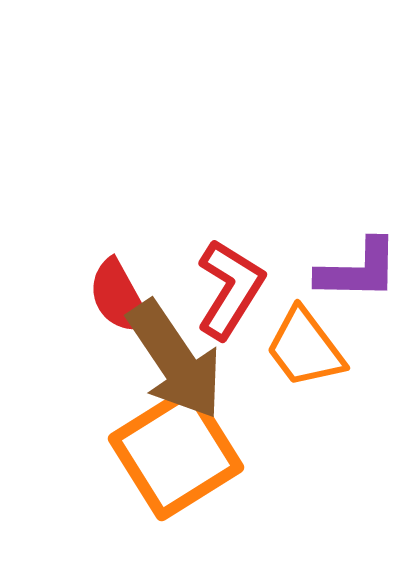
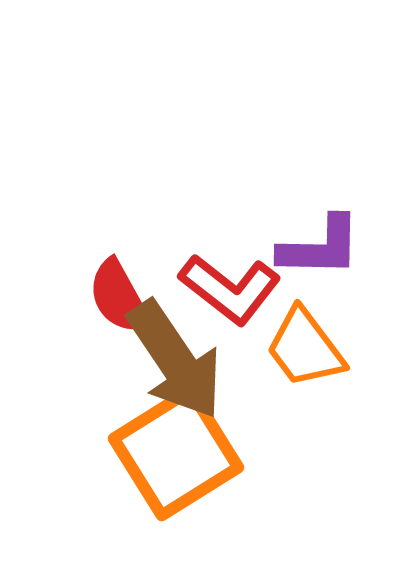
purple L-shape: moved 38 px left, 23 px up
red L-shape: rotated 96 degrees clockwise
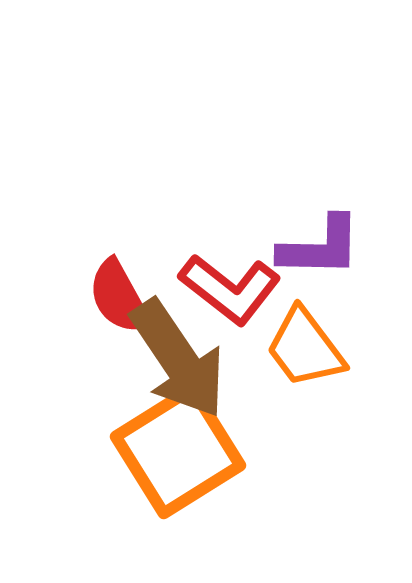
brown arrow: moved 3 px right, 1 px up
orange square: moved 2 px right, 2 px up
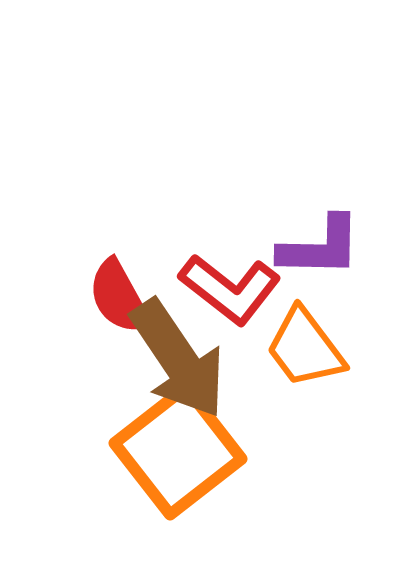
orange square: rotated 6 degrees counterclockwise
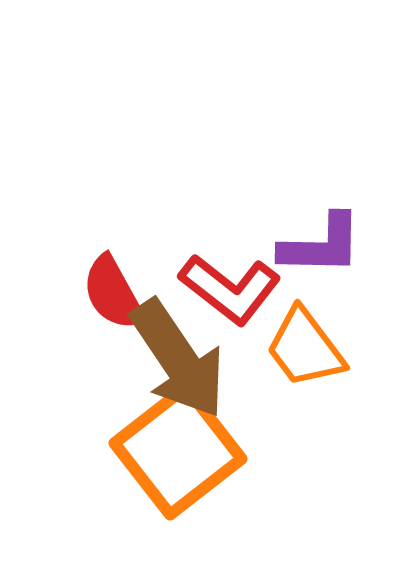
purple L-shape: moved 1 px right, 2 px up
red semicircle: moved 6 px left, 4 px up
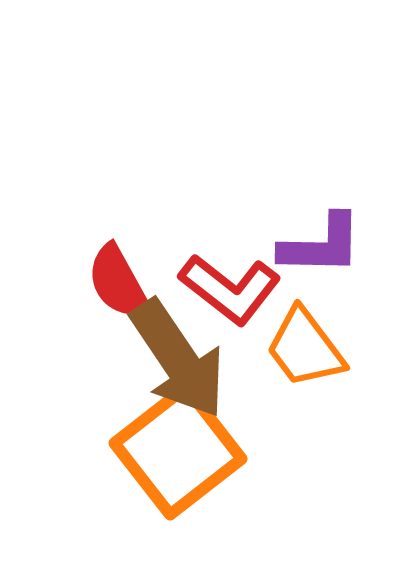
red semicircle: moved 5 px right, 11 px up
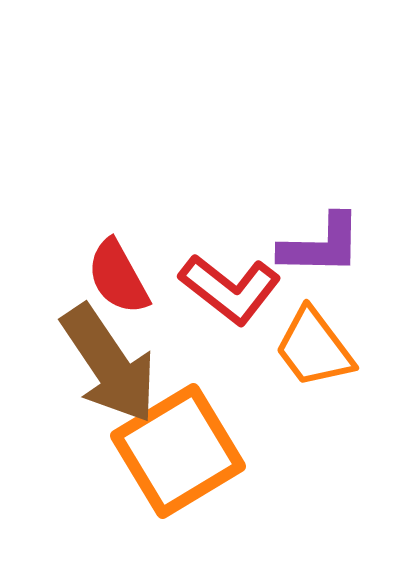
red semicircle: moved 5 px up
orange trapezoid: moved 9 px right
brown arrow: moved 69 px left, 5 px down
orange square: rotated 7 degrees clockwise
